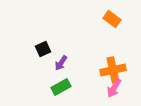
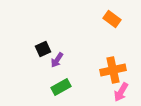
purple arrow: moved 4 px left, 3 px up
pink arrow: moved 7 px right, 4 px down
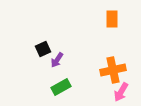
orange rectangle: rotated 54 degrees clockwise
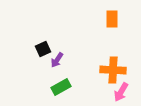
orange cross: rotated 15 degrees clockwise
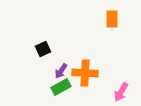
purple arrow: moved 4 px right, 11 px down
orange cross: moved 28 px left, 3 px down
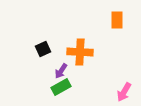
orange rectangle: moved 5 px right, 1 px down
orange cross: moved 5 px left, 21 px up
pink arrow: moved 3 px right
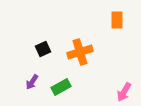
orange cross: rotated 20 degrees counterclockwise
purple arrow: moved 29 px left, 11 px down
